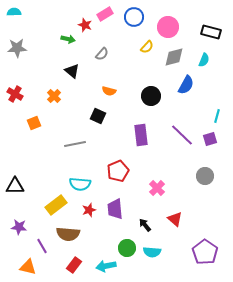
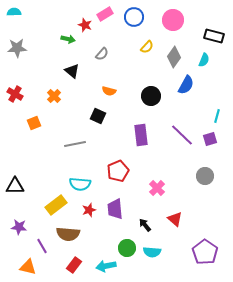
pink circle at (168, 27): moved 5 px right, 7 px up
black rectangle at (211, 32): moved 3 px right, 4 px down
gray diamond at (174, 57): rotated 40 degrees counterclockwise
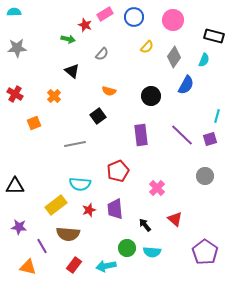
black square at (98, 116): rotated 28 degrees clockwise
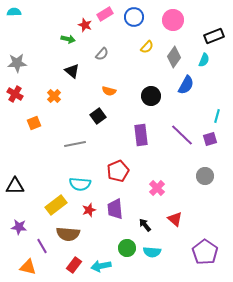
black rectangle at (214, 36): rotated 36 degrees counterclockwise
gray star at (17, 48): moved 15 px down
cyan arrow at (106, 266): moved 5 px left
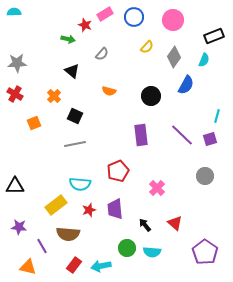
black square at (98, 116): moved 23 px left; rotated 28 degrees counterclockwise
red triangle at (175, 219): moved 4 px down
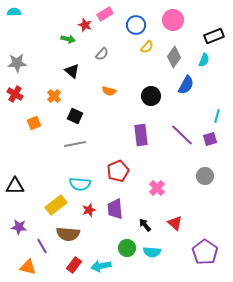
blue circle at (134, 17): moved 2 px right, 8 px down
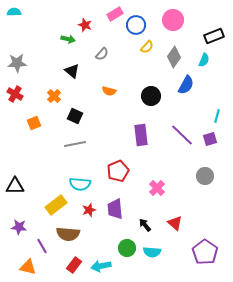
pink rectangle at (105, 14): moved 10 px right
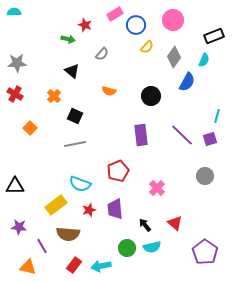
blue semicircle at (186, 85): moved 1 px right, 3 px up
orange square at (34, 123): moved 4 px left, 5 px down; rotated 24 degrees counterclockwise
cyan semicircle at (80, 184): rotated 15 degrees clockwise
cyan semicircle at (152, 252): moved 5 px up; rotated 18 degrees counterclockwise
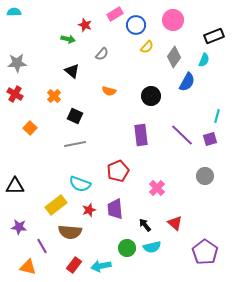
brown semicircle at (68, 234): moved 2 px right, 2 px up
